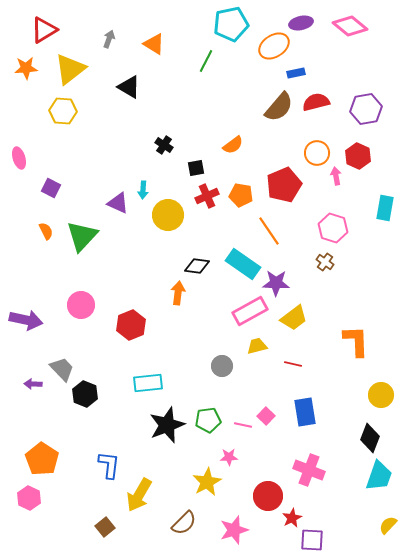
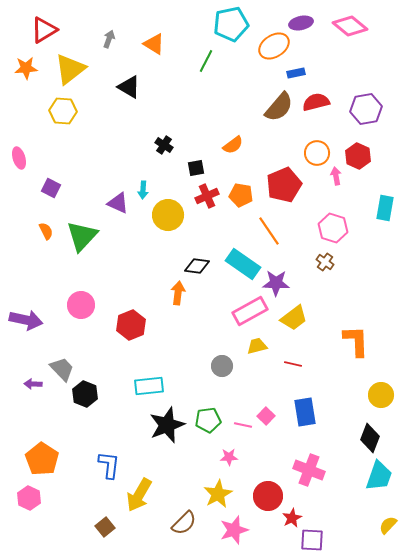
cyan rectangle at (148, 383): moved 1 px right, 3 px down
yellow star at (207, 482): moved 11 px right, 12 px down
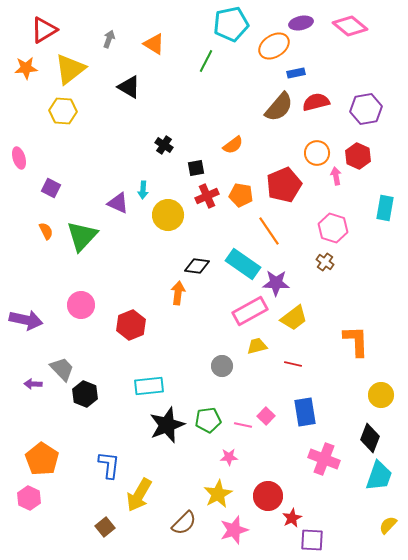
pink cross at (309, 470): moved 15 px right, 11 px up
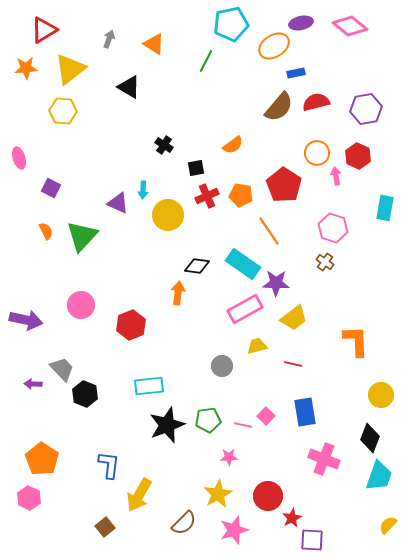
red pentagon at (284, 185): rotated 16 degrees counterclockwise
pink rectangle at (250, 311): moved 5 px left, 2 px up
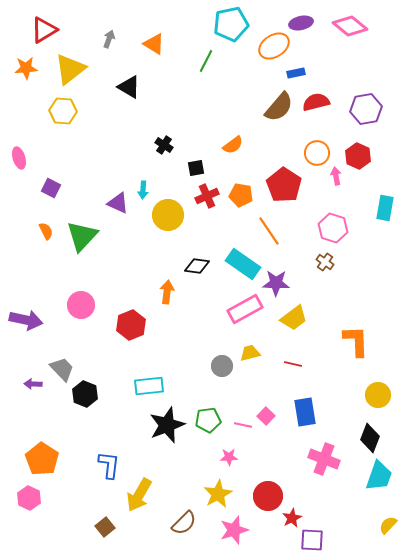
orange arrow at (178, 293): moved 11 px left, 1 px up
yellow trapezoid at (257, 346): moved 7 px left, 7 px down
yellow circle at (381, 395): moved 3 px left
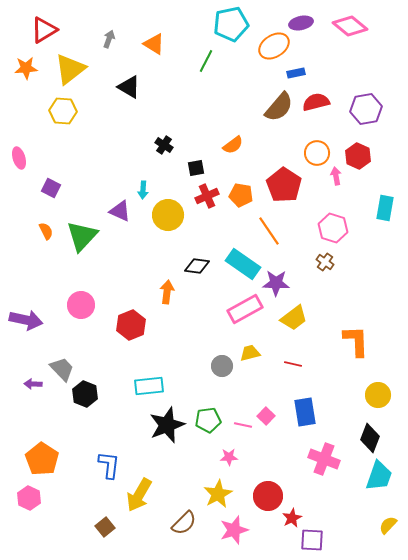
purple triangle at (118, 203): moved 2 px right, 8 px down
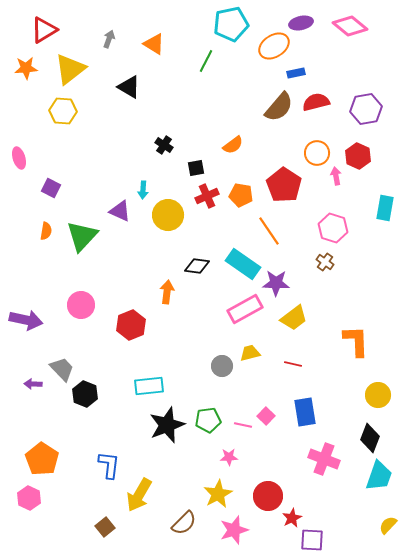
orange semicircle at (46, 231): rotated 36 degrees clockwise
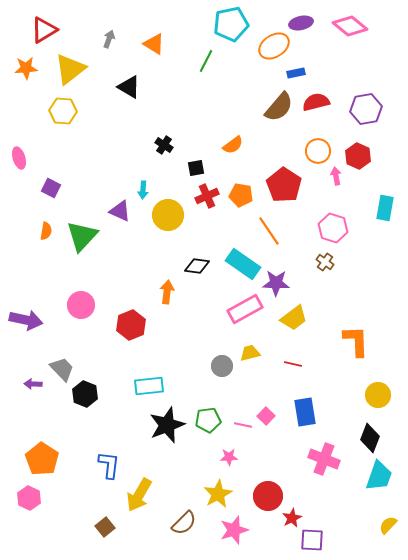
orange circle at (317, 153): moved 1 px right, 2 px up
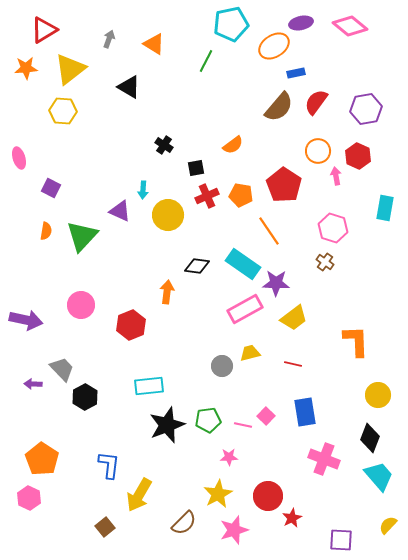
red semicircle at (316, 102): rotated 40 degrees counterclockwise
black hexagon at (85, 394): moved 3 px down; rotated 10 degrees clockwise
cyan trapezoid at (379, 476): rotated 60 degrees counterclockwise
purple square at (312, 540): moved 29 px right
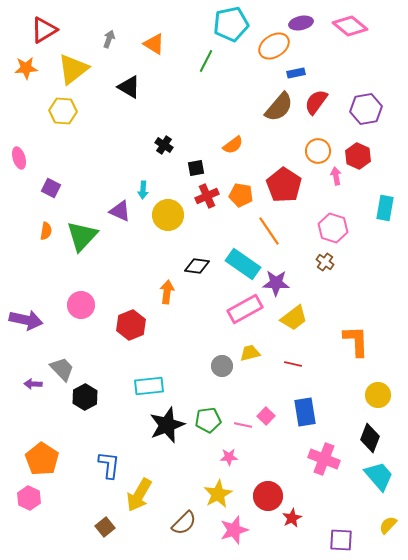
yellow triangle at (70, 69): moved 3 px right
